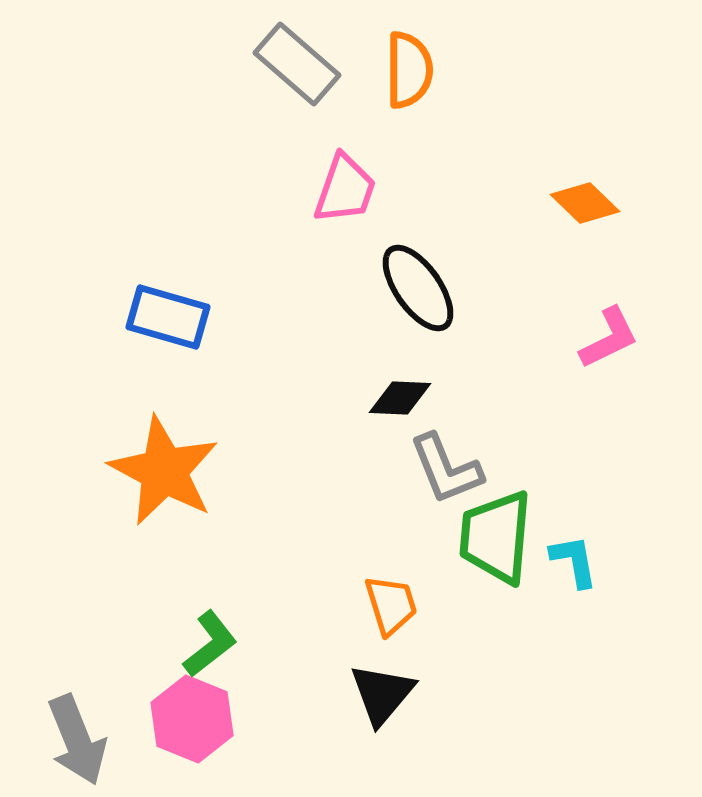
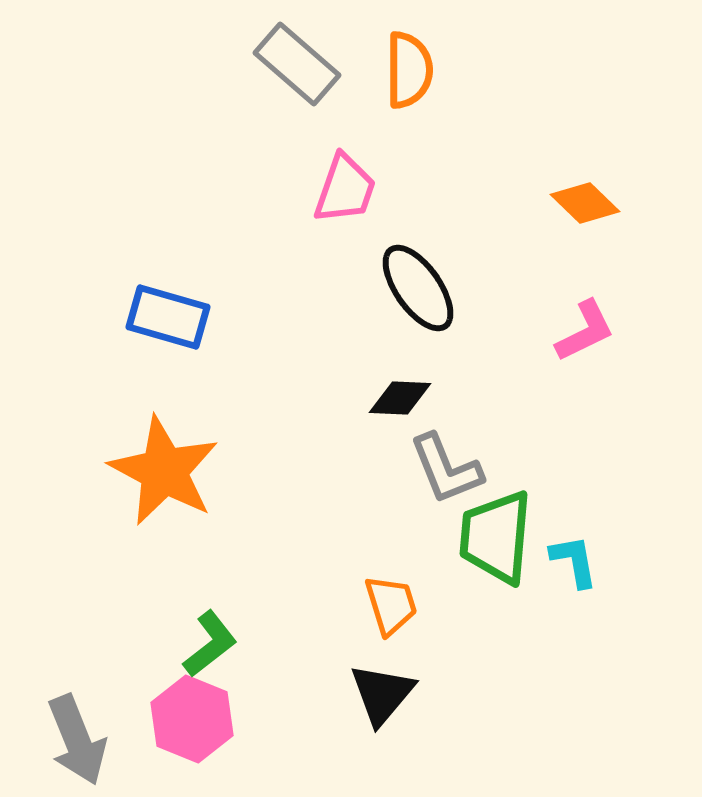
pink L-shape: moved 24 px left, 7 px up
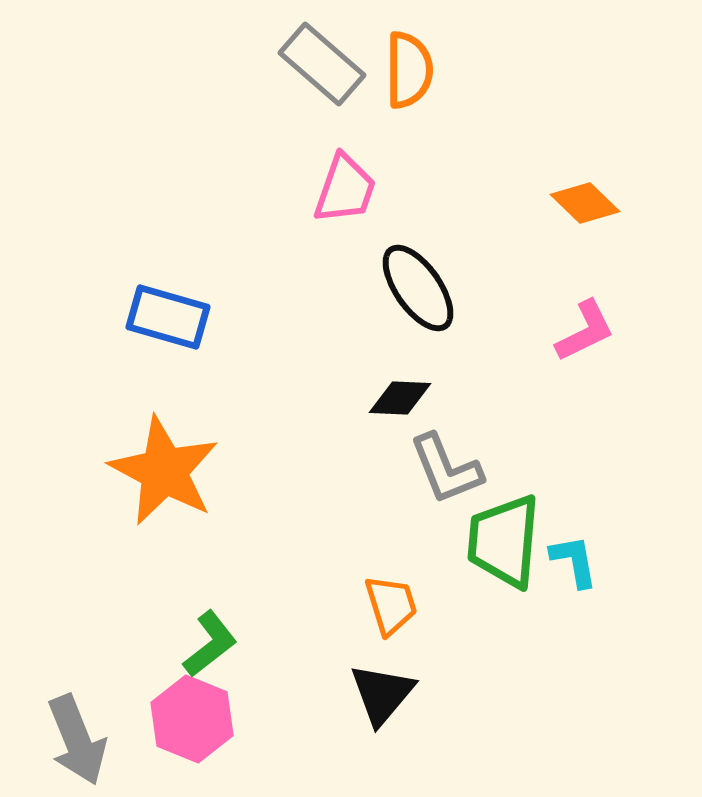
gray rectangle: moved 25 px right
green trapezoid: moved 8 px right, 4 px down
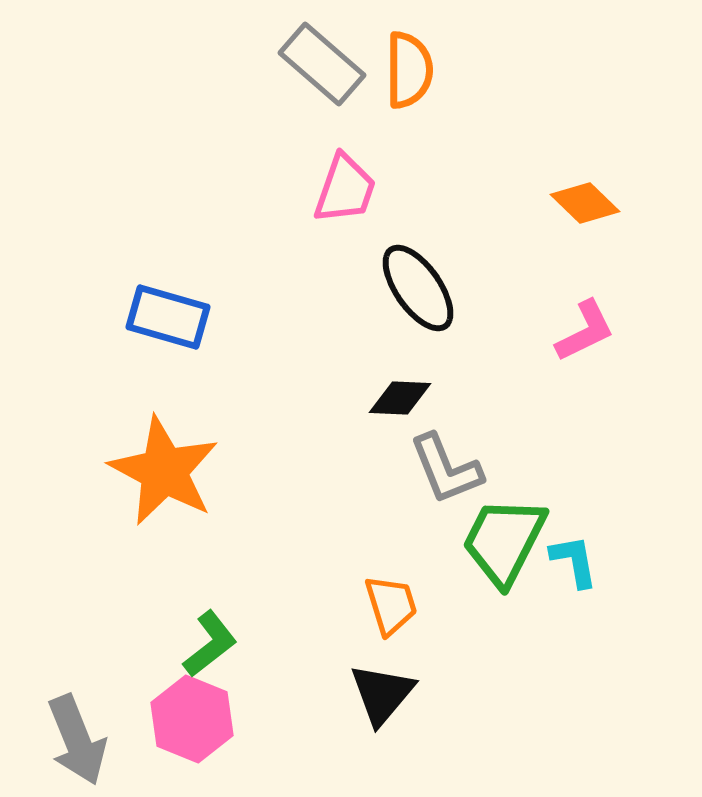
green trapezoid: rotated 22 degrees clockwise
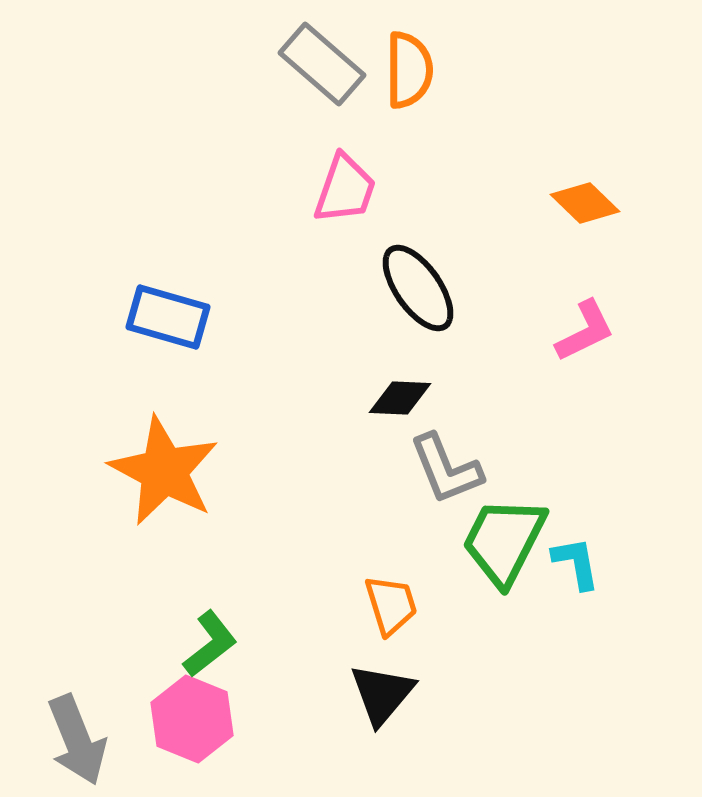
cyan L-shape: moved 2 px right, 2 px down
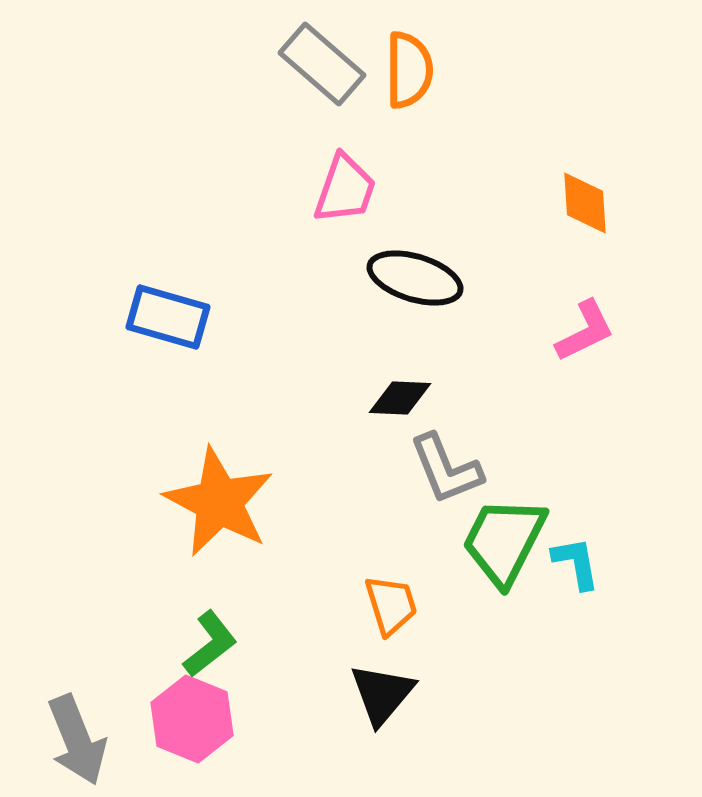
orange diamond: rotated 42 degrees clockwise
black ellipse: moved 3 px left, 10 px up; rotated 38 degrees counterclockwise
orange star: moved 55 px right, 31 px down
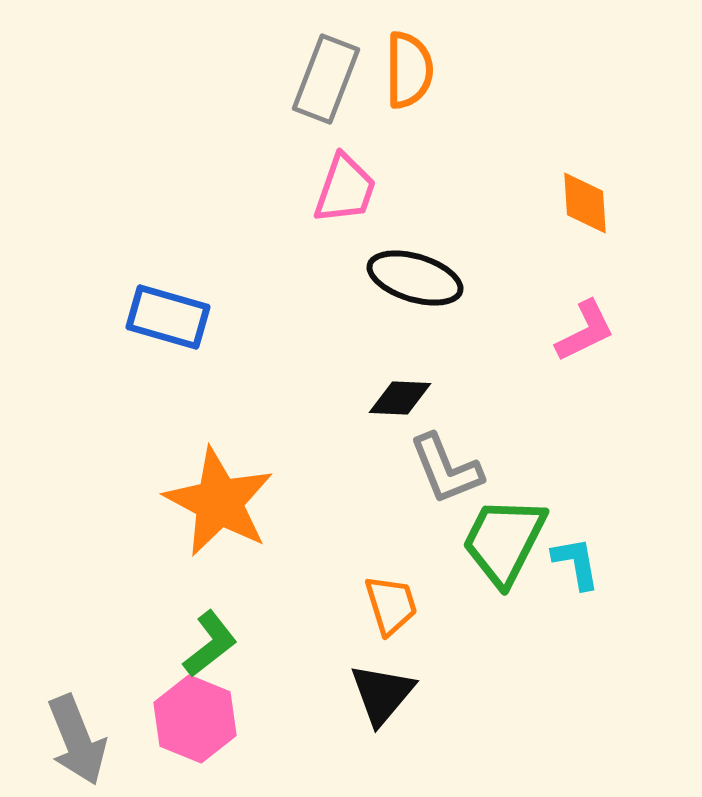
gray rectangle: moved 4 px right, 15 px down; rotated 70 degrees clockwise
pink hexagon: moved 3 px right
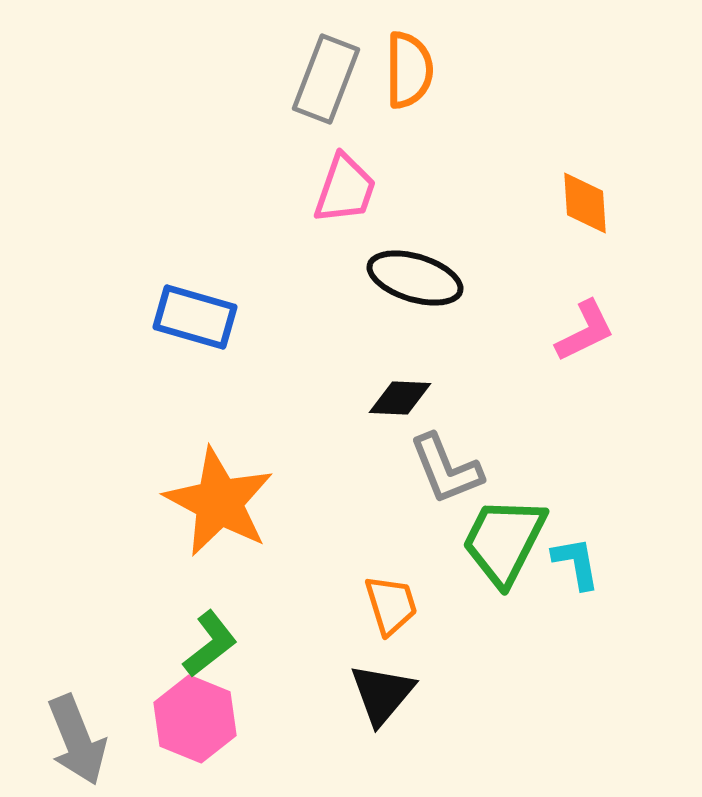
blue rectangle: moved 27 px right
